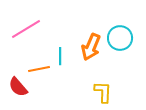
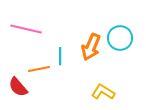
pink line: rotated 44 degrees clockwise
yellow L-shape: rotated 60 degrees counterclockwise
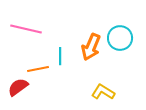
orange line: moved 1 px left
red semicircle: rotated 95 degrees clockwise
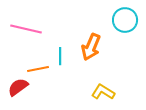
cyan circle: moved 5 px right, 18 px up
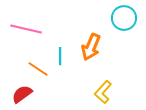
cyan circle: moved 1 px left, 2 px up
orange line: rotated 45 degrees clockwise
red semicircle: moved 4 px right, 7 px down
yellow L-shape: rotated 80 degrees counterclockwise
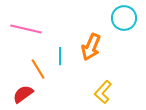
orange line: rotated 25 degrees clockwise
red semicircle: moved 1 px right
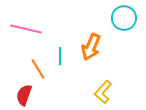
red semicircle: moved 1 px right, 1 px down; rotated 35 degrees counterclockwise
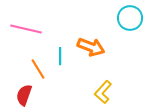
cyan circle: moved 6 px right
orange arrow: rotated 92 degrees counterclockwise
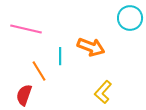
orange line: moved 1 px right, 2 px down
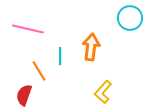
pink line: moved 2 px right
orange arrow: rotated 104 degrees counterclockwise
